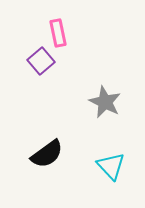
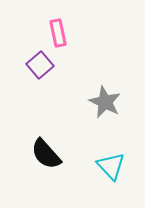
purple square: moved 1 px left, 4 px down
black semicircle: moved 1 px left; rotated 84 degrees clockwise
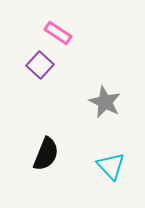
pink rectangle: rotated 44 degrees counterclockwise
purple square: rotated 8 degrees counterclockwise
black semicircle: rotated 116 degrees counterclockwise
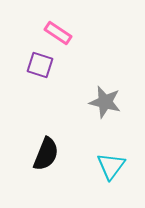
purple square: rotated 24 degrees counterclockwise
gray star: rotated 12 degrees counterclockwise
cyan triangle: rotated 20 degrees clockwise
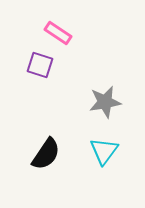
gray star: rotated 24 degrees counterclockwise
black semicircle: rotated 12 degrees clockwise
cyan triangle: moved 7 px left, 15 px up
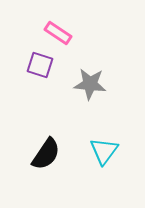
gray star: moved 15 px left, 18 px up; rotated 16 degrees clockwise
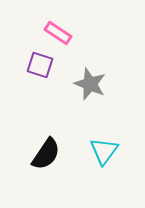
gray star: rotated 16 degrees clockwise
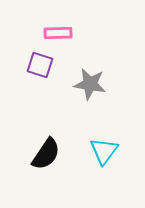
pink rectangle: rotated 36 degrees counterclockwise
gray star: rotated 12 degrees counterclockwise
